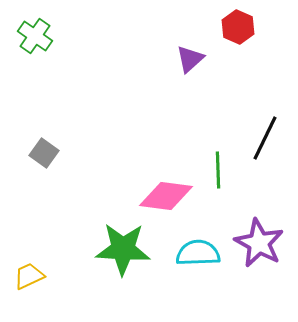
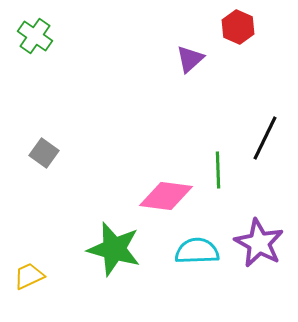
green star: moved 9 px left; rotated 12 degrees clockwise
cyan semicircle: moved 1 px left, 2 px up
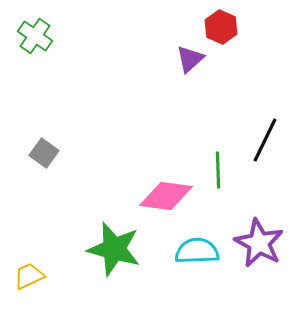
red hexagon: moved 17 px left
black line: moved 2 px down
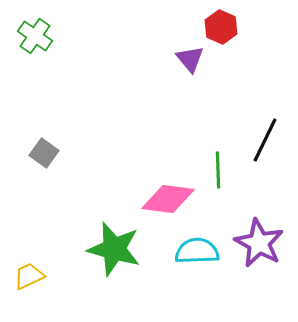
purple triangle: rotated 28 degrees counterclockwise
pink diamond: moved 2 px right, 3 px down
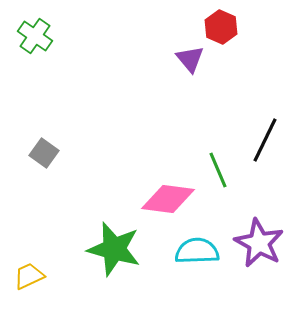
green line: rotated 21 degrees counterclockwise
